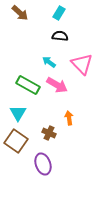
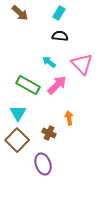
pink arrow: rotated 75 degrees counterclockwise
brown square: moved 1 px right, 1 px up; rotated 10 degrees clockwise
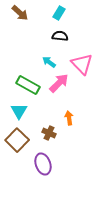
pink arrow: moved 2 px right, 2 px up
cyan triangle: moved 1 px right, 2 px up
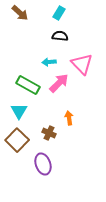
cyan arrow: rotated 40 degrees counterclockwise
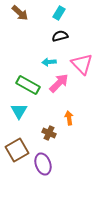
black semicircle: rotated 21 degrees counterclockwise
brown square: moved 10 px down; rotated 15 degrees clockwise
